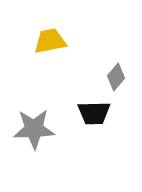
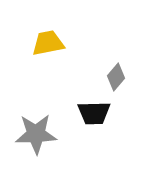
yellow trapezoid: moved 2 px left, 2 px down
gray star: moved 2 px right, 5 px down
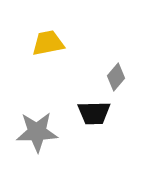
gray star: moved 1 px right, 2 px up
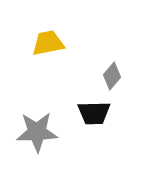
gray diamond: moved 4 px left, 1 px up
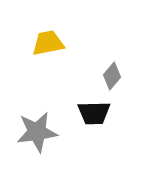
gray star: rotated 6 degrees counterclockwise
